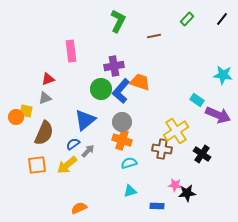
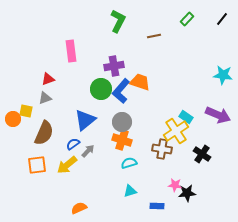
cyan rectangle: moved 11 px left, 17 px down
orange circle: moved 3 px left, 2 px down
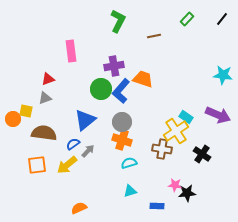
orange trapezoid: moved 3 px right, 3 px up
brown semicircle: rotated 105 degrees counterclockwise
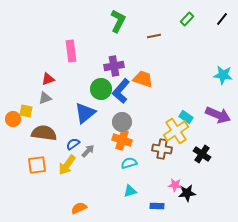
blue triangle: moved 7 px up
yellow arrow: rotated 15 degrees counterclockwise
